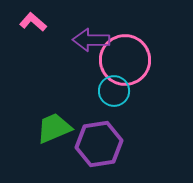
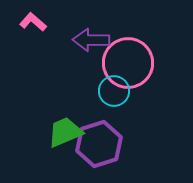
pink circle: moved 3 px right, 3 px down
green trapezoid: moved 11 px right, 4 px down
purple hexagon: rotated 9 degrees counterclockwise
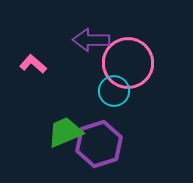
pink L-shape: moved 42 px down
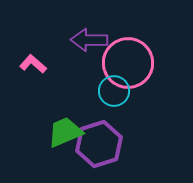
purple arrow: moved 2 px left
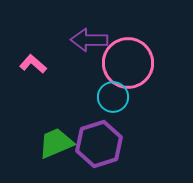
cyan circle: moved 1 px left, 6 px down
green trapezoid: moved 9 px left, 11 px down
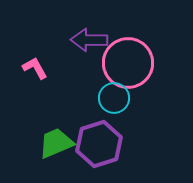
pink L-shape: moved 2 px right, 4 px down; rotated 20 degrees clockwise
cyan circle: moved 1 px right, 1 px down
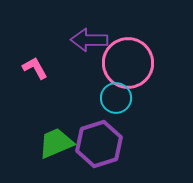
cyan circle: moved 2 px right
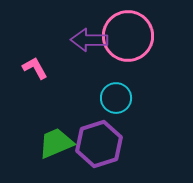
pink circle: moved 27 px up
